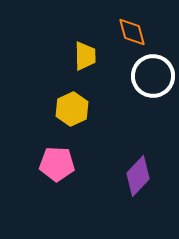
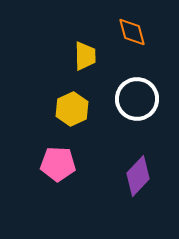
white circle: moved 16 px left, 23 px down
pink pentagon: moved 1 px right
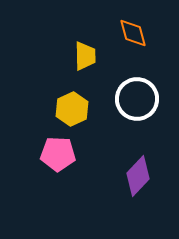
orange diamond: moved 1 px right, 1 px down
pink pentagon: moved 10 px up
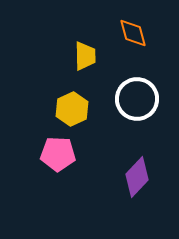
purple diamond: moved 1 px left, 1 px down
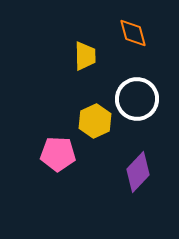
yellow hexagon: moved 23 px right, 12 px down
purple diamond: moved 1 px right, 5 px up
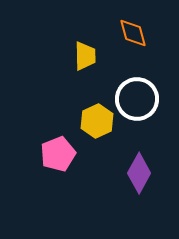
yellow hexagon: moved 2 px right
pink pentagon: rotated 24 degrees counterclockwise
purple diamond: moved 1 px right, 1 px down; rotated 15 degrees counterclockwise
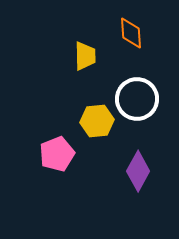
orange diamond: moved 2 px left; rotated 12 degrees clockwise
yellow hexagon: rotated 20 degrees clockwise
pink pentagon: moved 1 px left
purple diamond: moved 1 px left, 2 px up
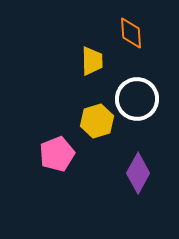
yellow trapezoid: moved 7 px right, 5 px down
yellow hexagon: rotated 12 degrees counterclockwise
purple diamond: moved 2 px down
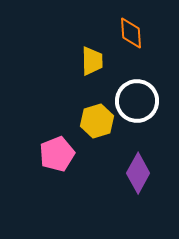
white circle: moved 2 px down
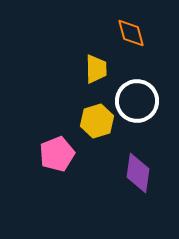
orange diamond: rotated 12 degrees counterclockwise
yellow trapezoid: moved 4 px right, 8 px down
purple diamond: rotated 21 degrees counterclockwise
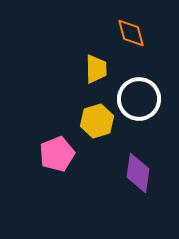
white circle: moved 2 px right, 2 px up
